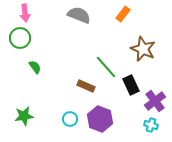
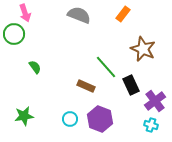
pink arrow: rotated 12 degrees counterclockwise
green circle: moved 6 px left, 4 px up
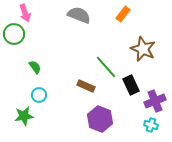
purple cross: rotated 15 degrees clockwise
cyan circle: moved 31 px left, 24 px up
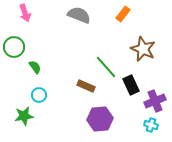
green circle: moved 13 px down
purple hexagon: rotated 25 degrees counterclockwise
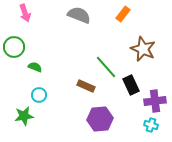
green semicircle: rotated 32 degrees counterclockwise
purple cross: rotated 15 degrees clockwise
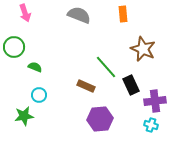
orange rectangle: rotated 42 degrees counterclockwise
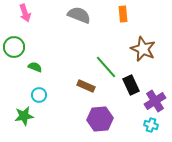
purple cross: rotated 25 degrees counterclockwise
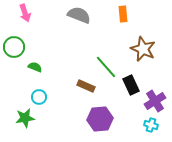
cyan circle: moved 2 px down
green star: moved 1 px right, 2 px down
